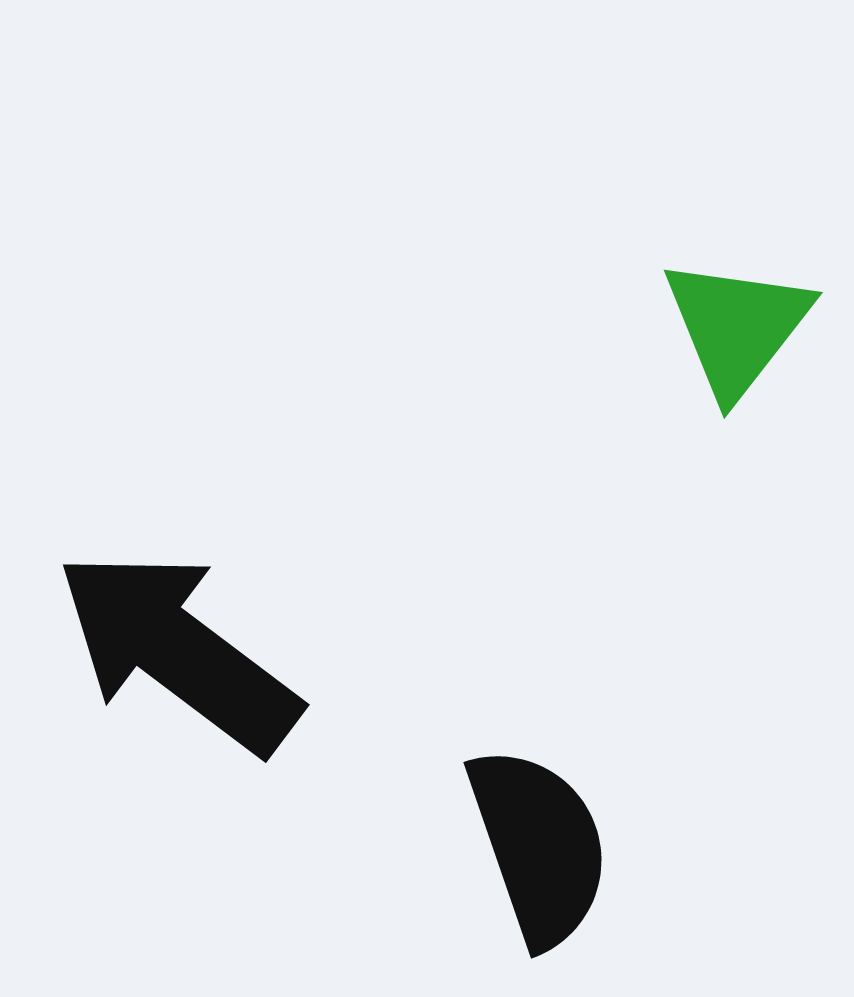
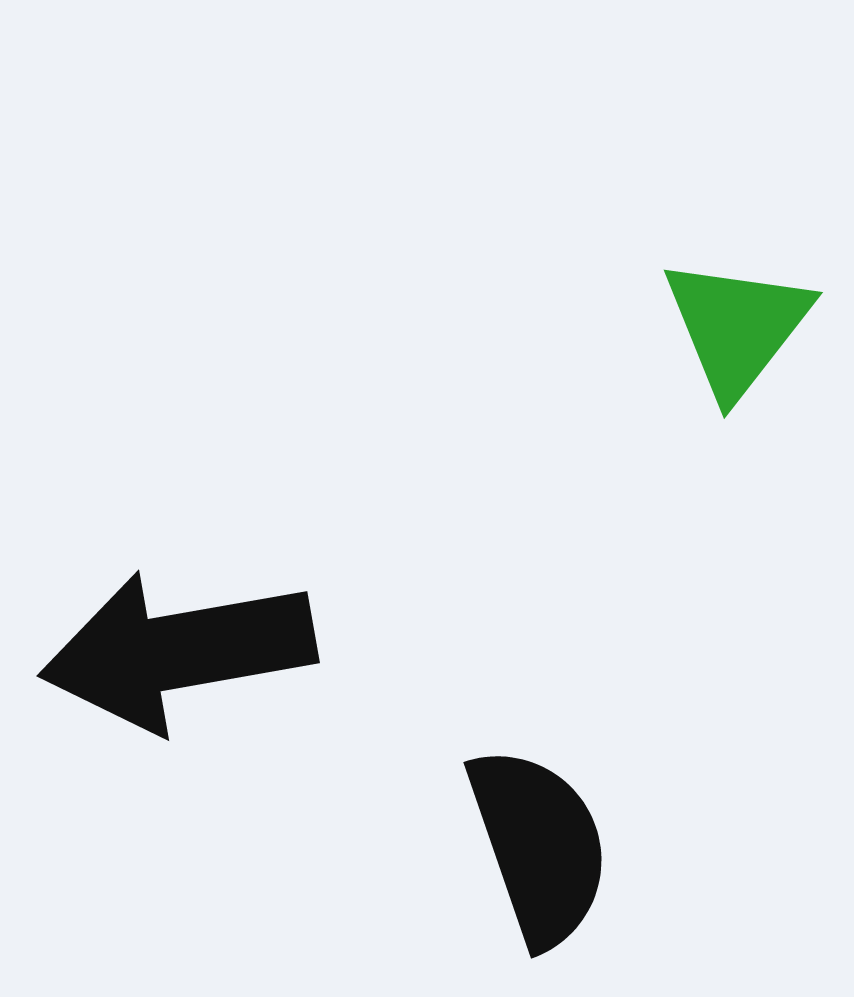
black arrow: rotated 47 degrees counterclockwise
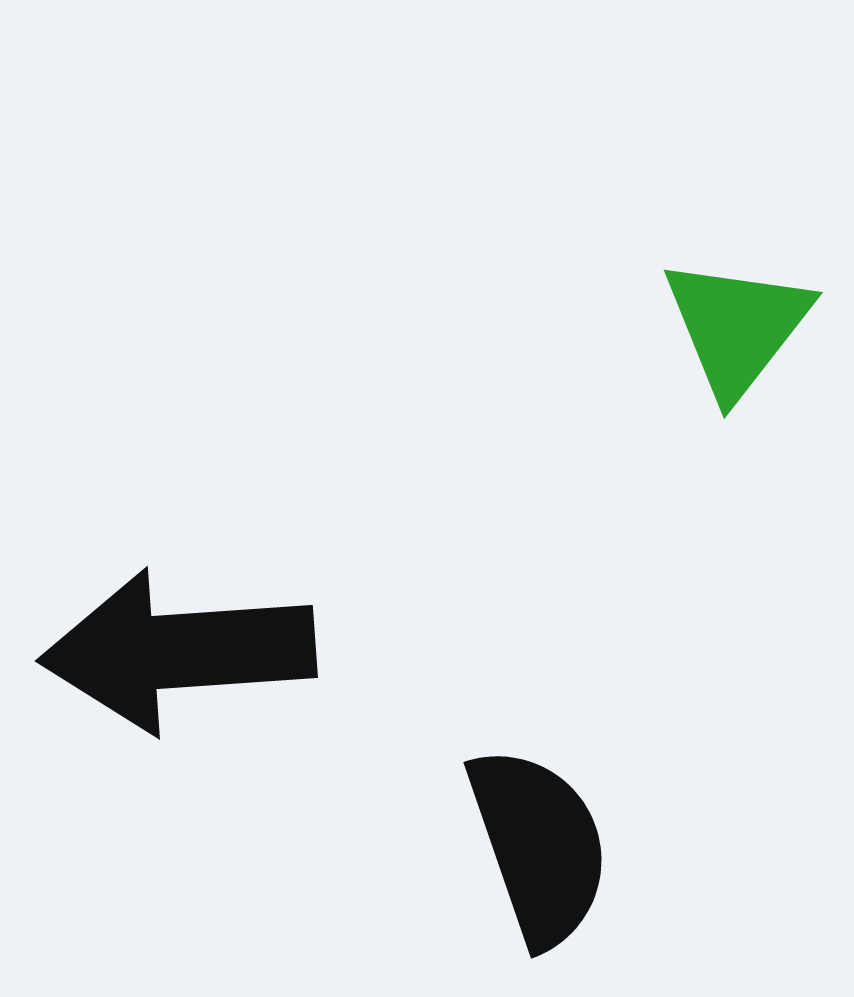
black arrow: rotated 6 degrees clockwise
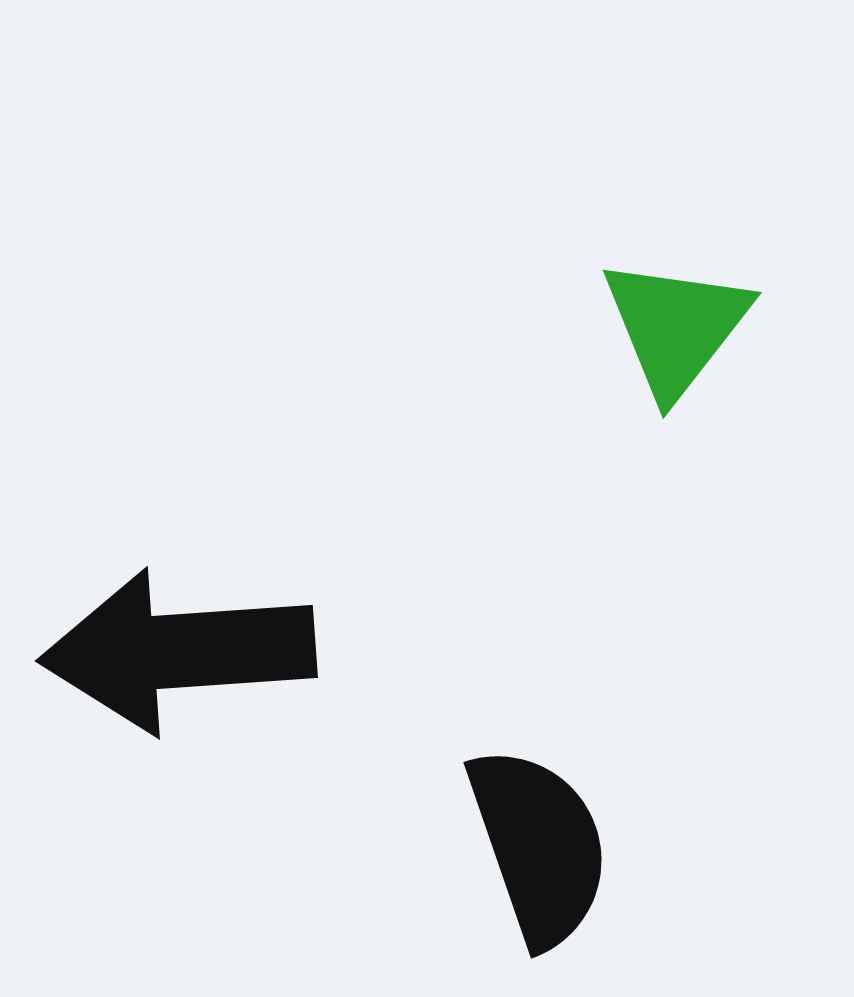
green triangle: moved 61 px left
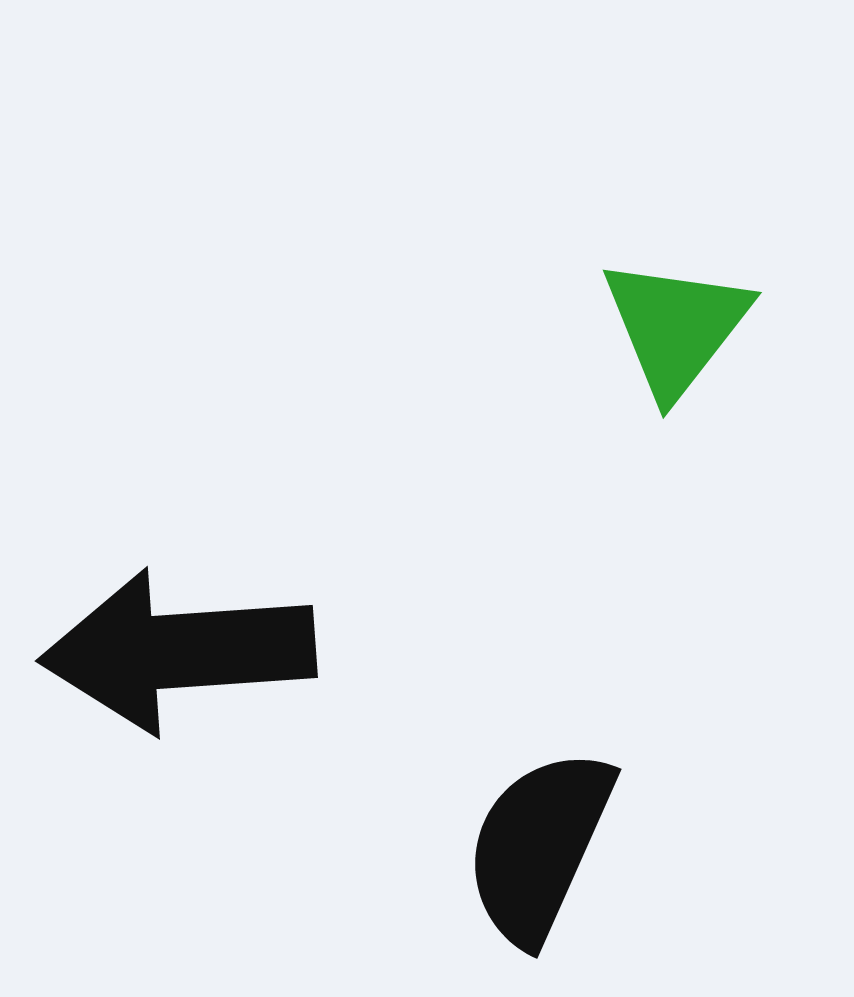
black semicircle: rotated 137 degrees counterclockwise
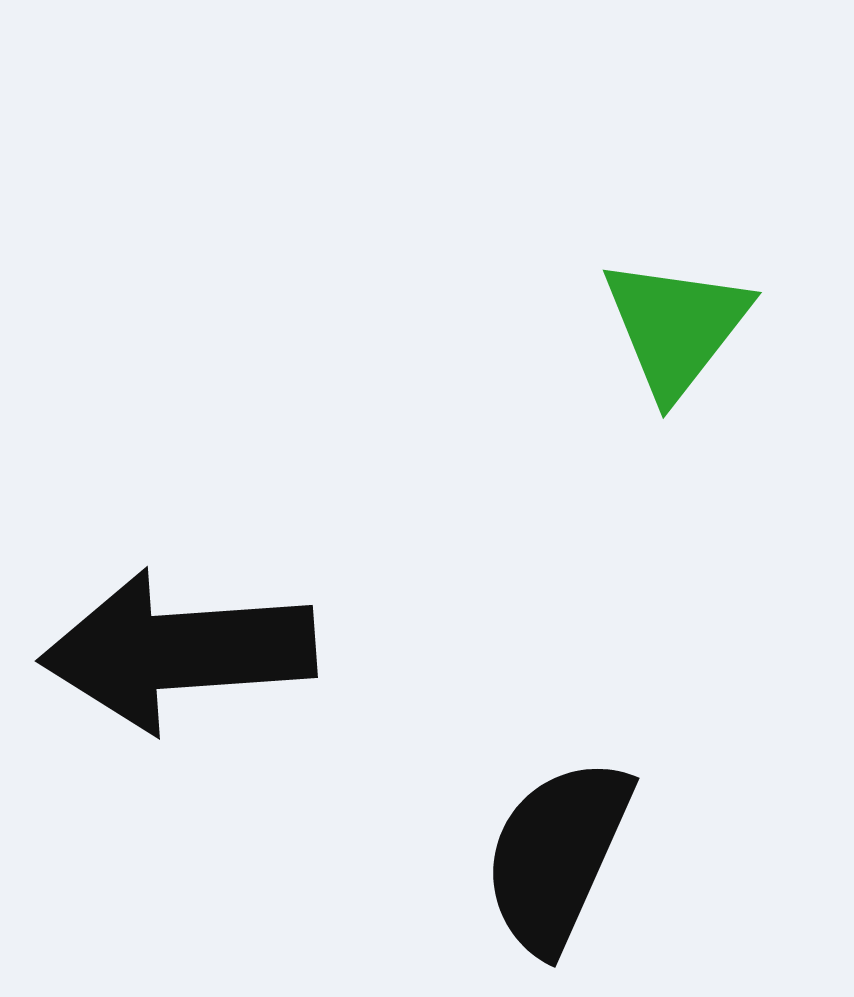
black semicircle: moved 18 px right, 9 px down
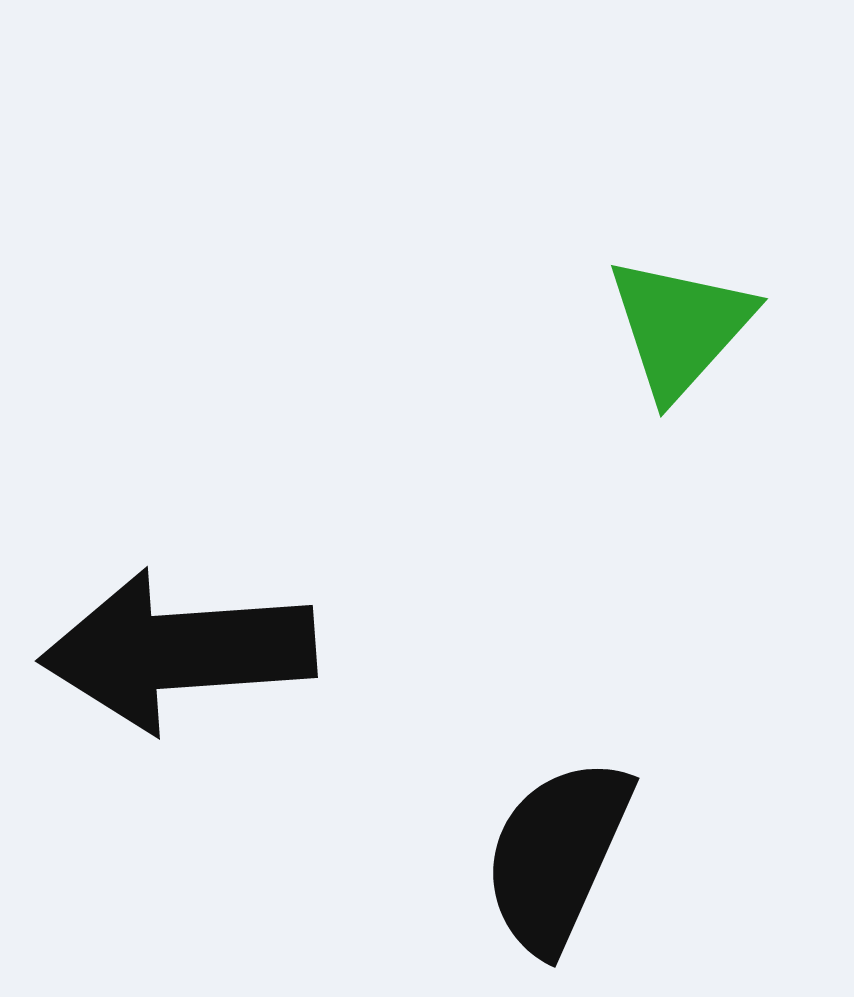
green triangle: moved 4 px right; rotated 4 degrees clockwise
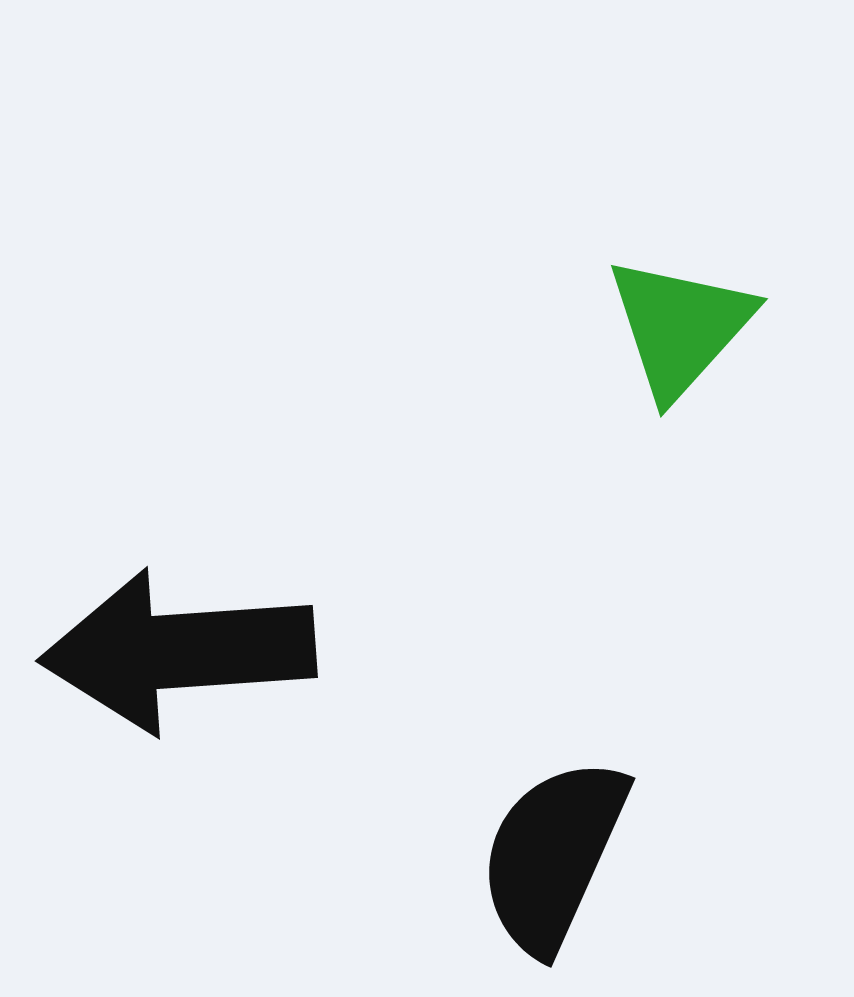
black semicircle: moved 4 px left
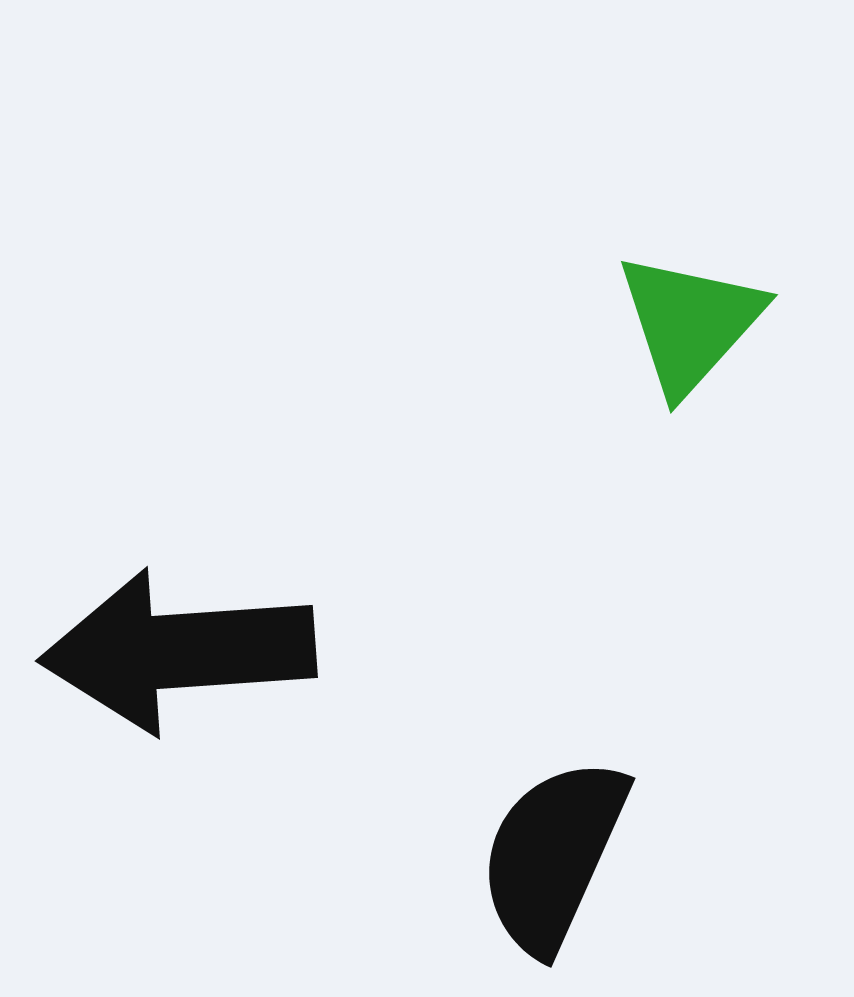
green triangle: moved 10 px right, 4 px up
